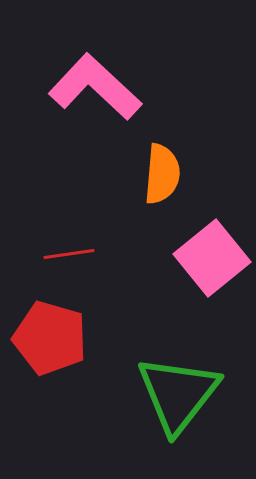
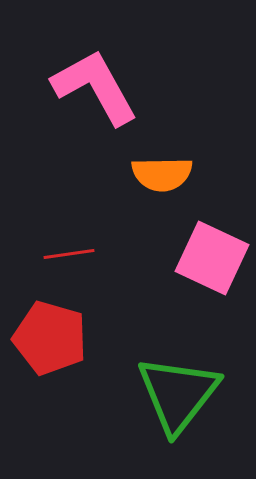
pink L-shape: rotated 18 degrees clockwise
orange semicircle: rotated 84 degrees clockwise
pink square: rotated 26 degrees counterclockwise
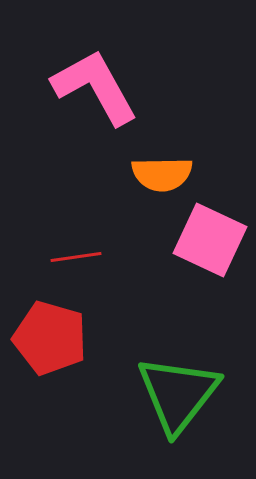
red line: moved 7 px right, 3 px down
pink square: moved 2 px left, 18 px up
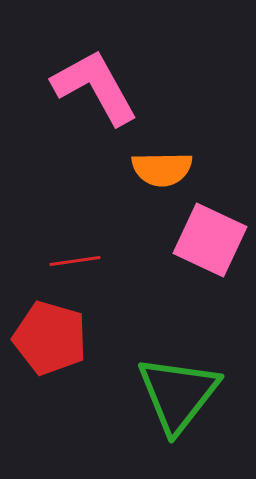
orange semicircle: moved 5 px up
red line: moved 1 px left, 4 px down
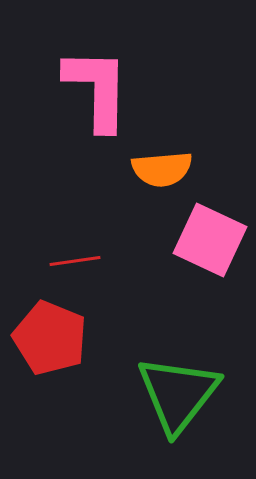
pink L-shape: moved 2 px right, 2 px down; rotated 30 degrees clockwise
orange semicircle: rotated 4 degrees counterclockwise
red pentagon: rotated 6 degrees clockwise
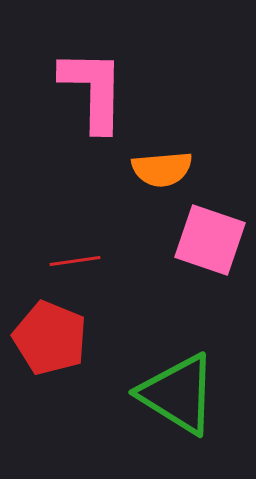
pink L-shape: moved 4 px left, 1 px down
pink square: rotated 6 degrees counterclockwise
green triangle: rotated 36 degrees counterclockwise
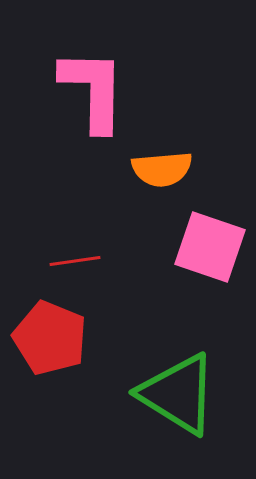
pink square: moved 7 px down
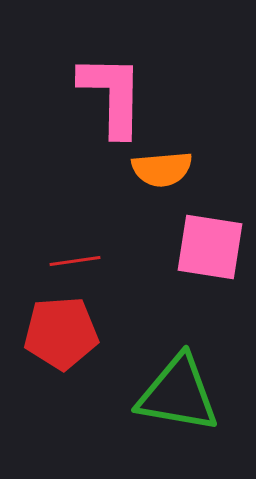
pink L-shape: moved 19 px right, 5 px down
pink square: rotated 10 degrees counterclockwise
red pentagon: moved 11 px right, 5 px up; rotated 26 degrees counterclockwise
green triangle: rotated 22 degrees counterclockwise
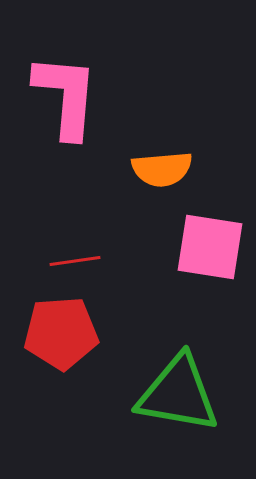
pink L-shape: moved 46 px left, 1 px down; rotated 4 degrees clockwise
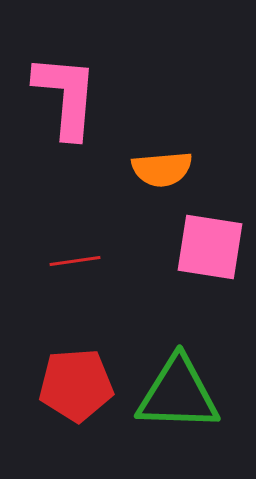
red pentagon: moved 15 px right, 52 px down
green triangle: rotated 8 degrees counterclockwise
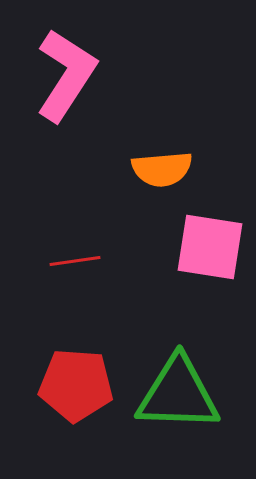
pink L-shape: moved 21 px up; rotated 28 degrees clockwise
red pentagon: rotated 8 degrees clockwise
